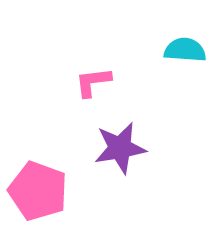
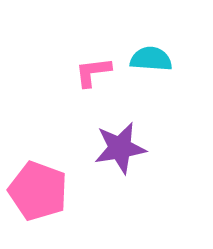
cyan semicircle: moved 34 px left, 9 px down
pink L-shape: moved 10 px up
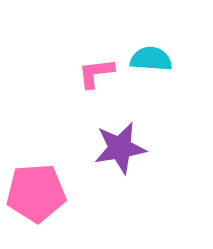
pink L-shape: moved 3 px right, 1 px down
pink pentagon: moved 2 px left, 2 px down; rotated 24 degrees counterclockwise
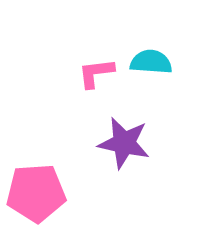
cyan semicircle: moved 3 px down
purple star: moved 4 px right, 5 px up; rotated 22 degrees clockwise
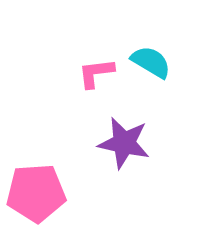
cyan semicircle: rotated 27 degrees clockwise
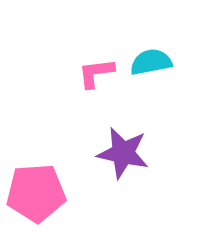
cyan semicircle: rotated 42 degrees counterclockwise
purple star: moved 1 px left, 10 px down
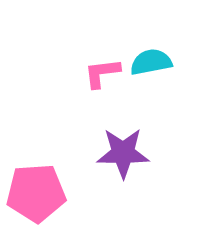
pink L-shape: moved 6 px right
purple star: rotated 12 degrees counterclockwise
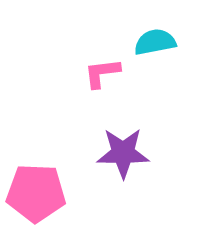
cyan semicircle: moved 4 px right, 20 px up
pink pentagon: rotated 6 degrees clockwise
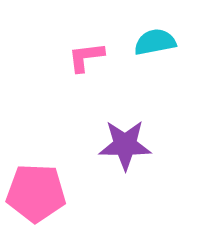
pink L-shape: moved 16 px left, 16 px up
purple star: moved 2 px right, 8 px up
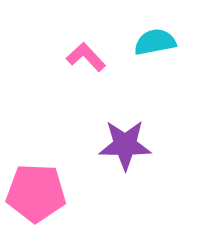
pink L-shape: rotated 54 degrees clockwise
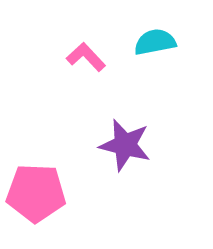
purple star: rotated 14 degrees clockwise
